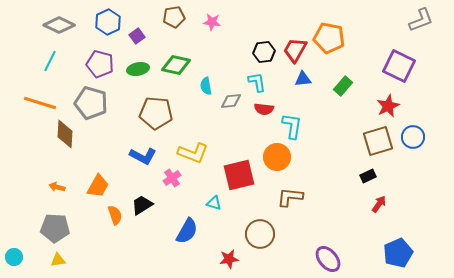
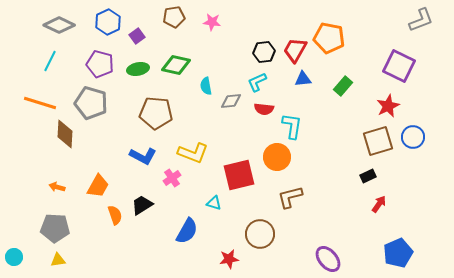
cyan L-shape at (257, 82): rotated 105 degrees counterclockwise
brown L-shape at (290, 197): rotated 20 degrees counterclockwise
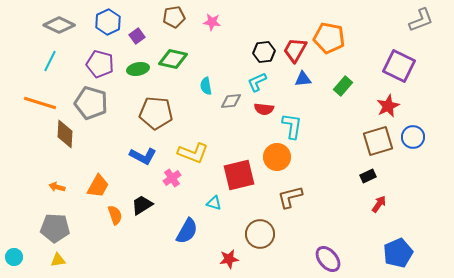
green diamond at (176, 65): moved 3 px left, 6 px up
